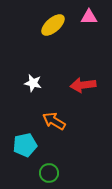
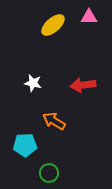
cyan pentagon: rotated 10 degrees clockwise
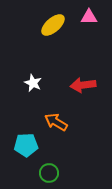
white star: rotated 12 degrees clockwise
orange arrow: moved 2 px right, 1 px down
cyan pentagon: moved 1 px right
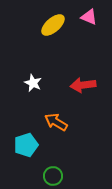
pink triangle: rotated 24 degrees clockwise
cyan pentagon: rotated 15 degrees counterclockwise
green circle: moved 4 px right, 3 px down
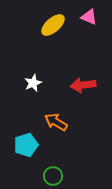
white star: rotated 24 degrees clockwise
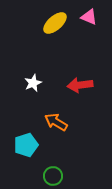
yellow ellipse: moved 2 px right, 2 px up
red arrow: moved 3 px left
